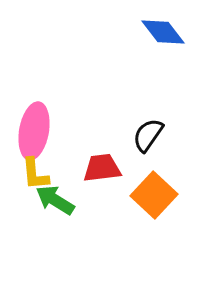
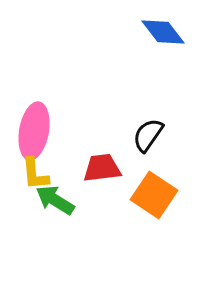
orange square: rotated 9 degrees counterclockwise
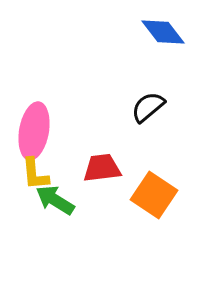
black semicircle: moved 28 px up; rotated 15 degrees clockwise
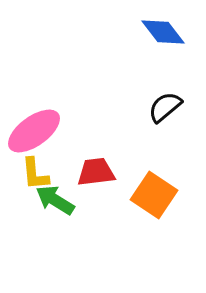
black semicircle: moved 17 px right
pink ellipse: rotated 44 degrees clockwise
red trapezoid: moved 6 px left, 4 px down
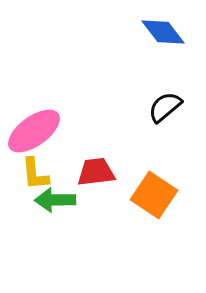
green arrow: rotated 33 degrees counterclockwise
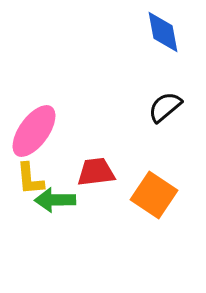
blue diamond: rotated 27 degrees clockwise
pink ellipse: rotated 18 degrees counterclockwise
yellow L-shape: moved 5 px left, 5 px down
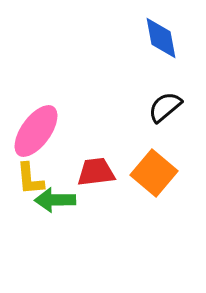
blue diamond: moved 2 px left, 6 px down
pink ellipse: moved 2 px right
orange square: moved 22 px up; rotated 6 degrees clockwise
